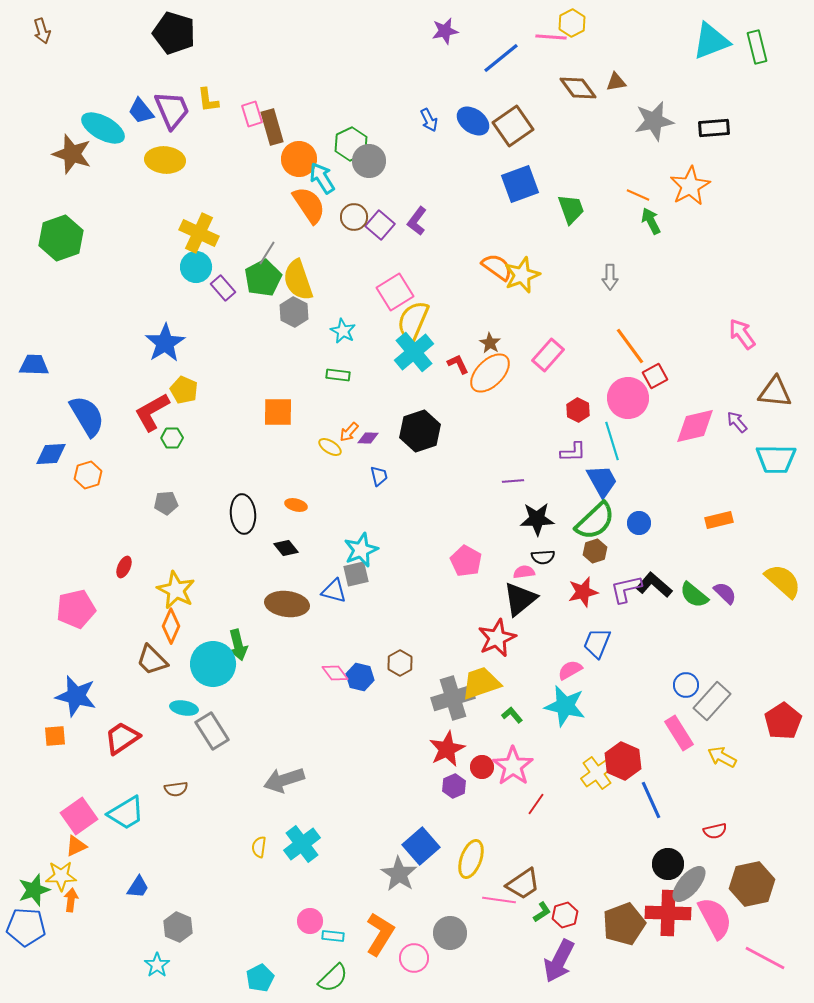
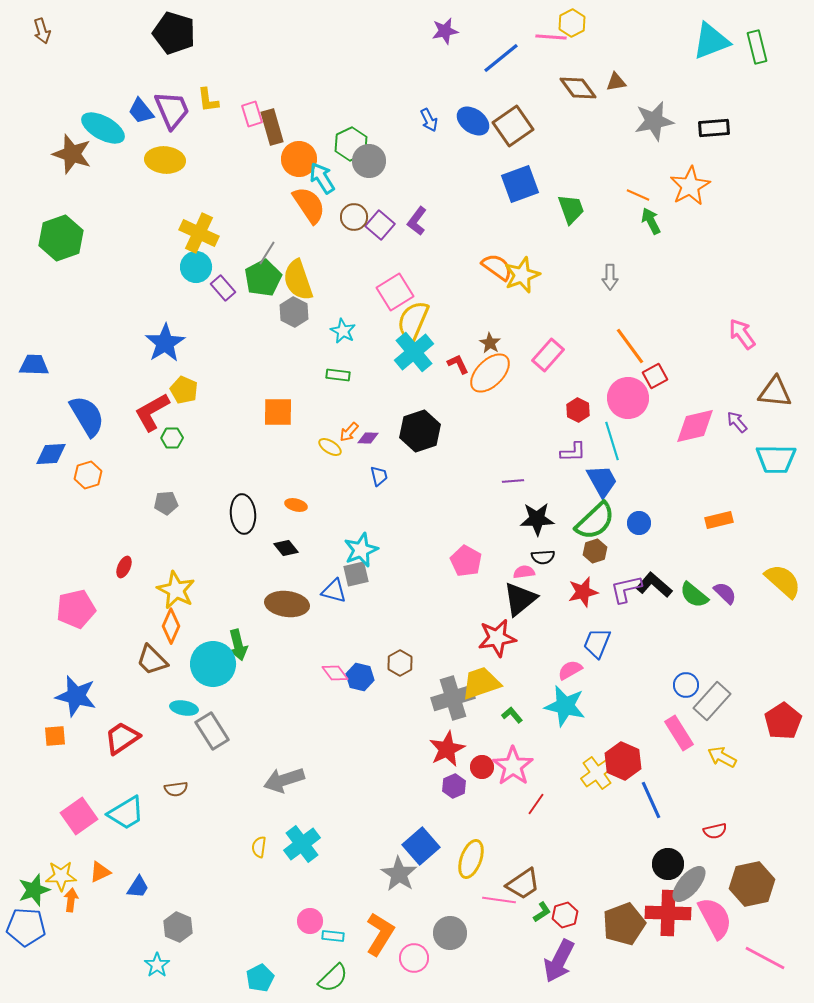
red star at (497, 638): rotated 15 degrees clockwise
orange triangle at (76, 846): moved 24 px right, 26 px down
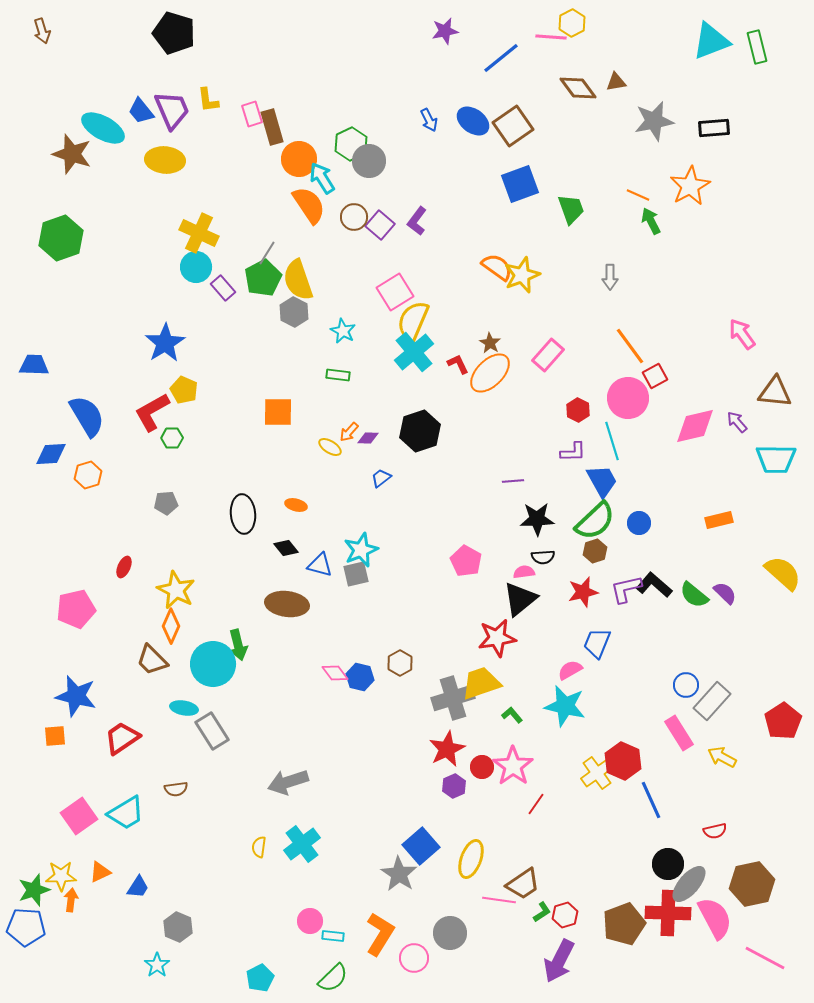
blue trapezoid at (379, 476): moved 2 px right, 2 px down; rotated 115 degrees counterclockwise
yellow semicircle at (783, 581): moved 8 px up
blue triangle at (334, 591): moved 14 px left, 26 px up
gray arrow at (284, 780): moved 4 px right, 2 px down
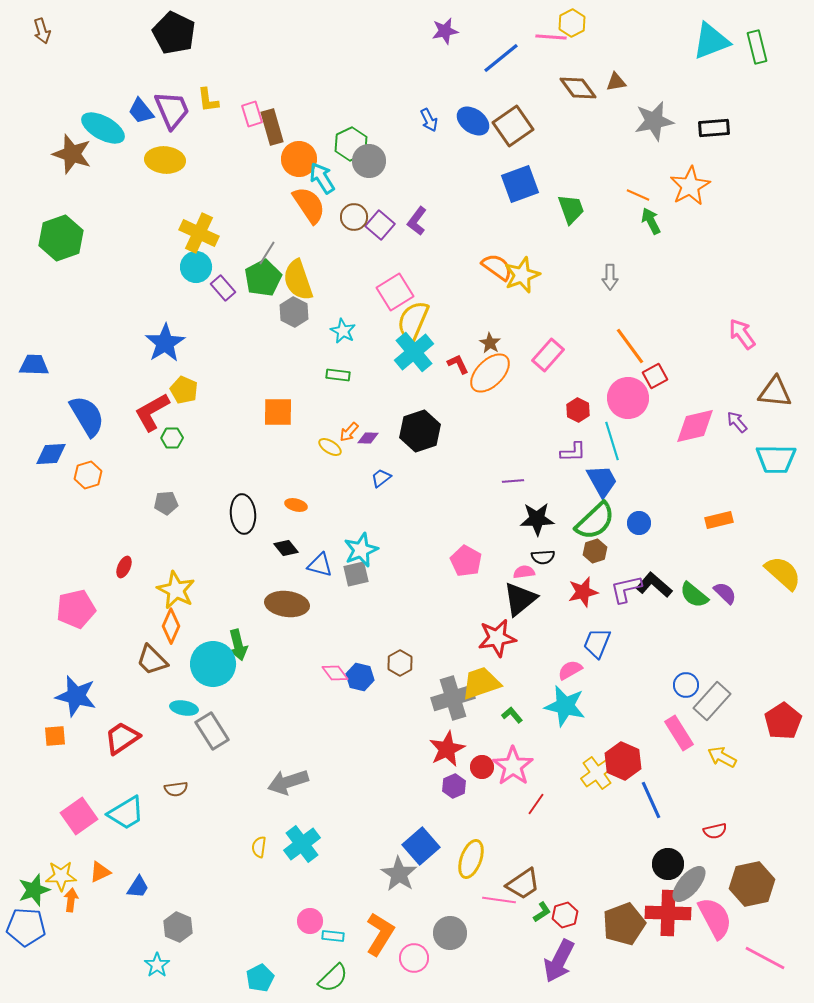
black pentagon at (174, 33): rotated 9 degrees clockwise
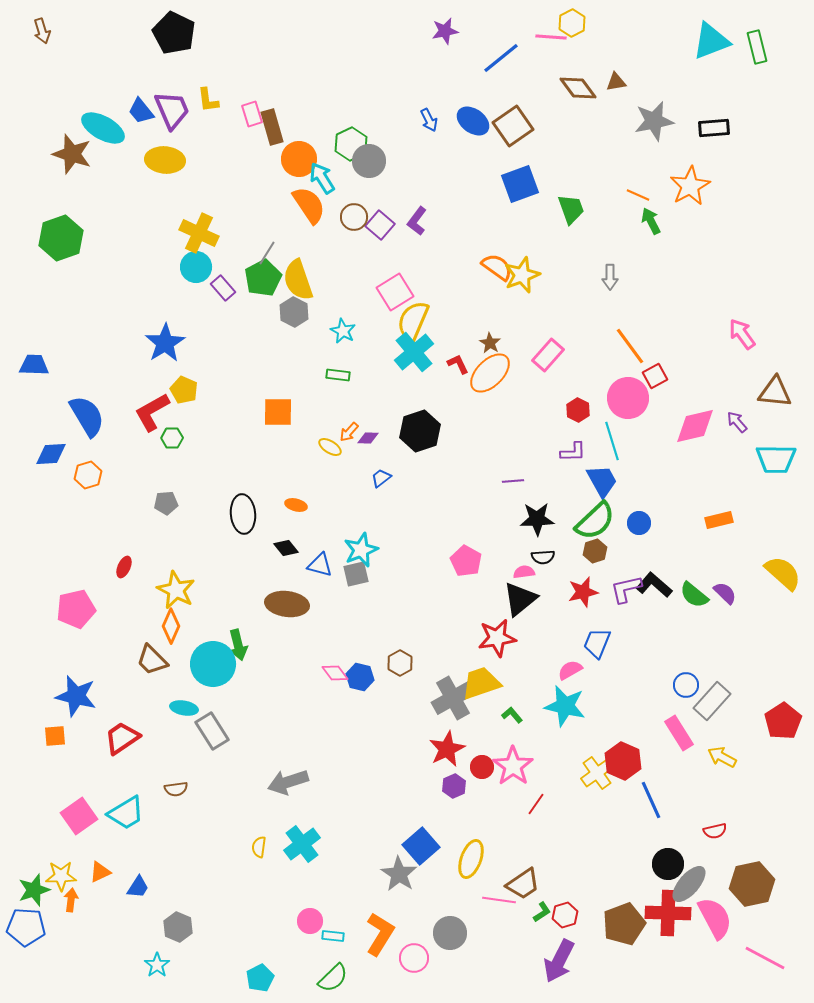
gray cross at (453, 698): rotated 12 degrees counterclockwise
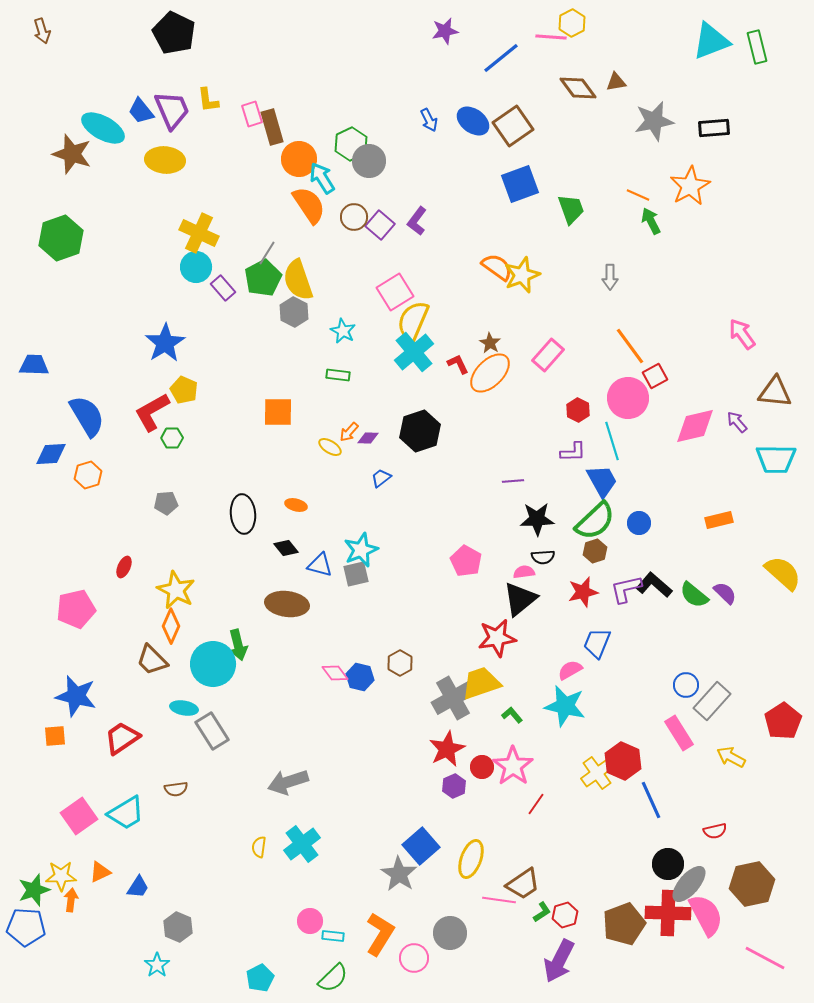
yellow arrow at (722, 757): moved 9 px right
pink semicircle at (715, 918): moved 9 px left, 3 px up
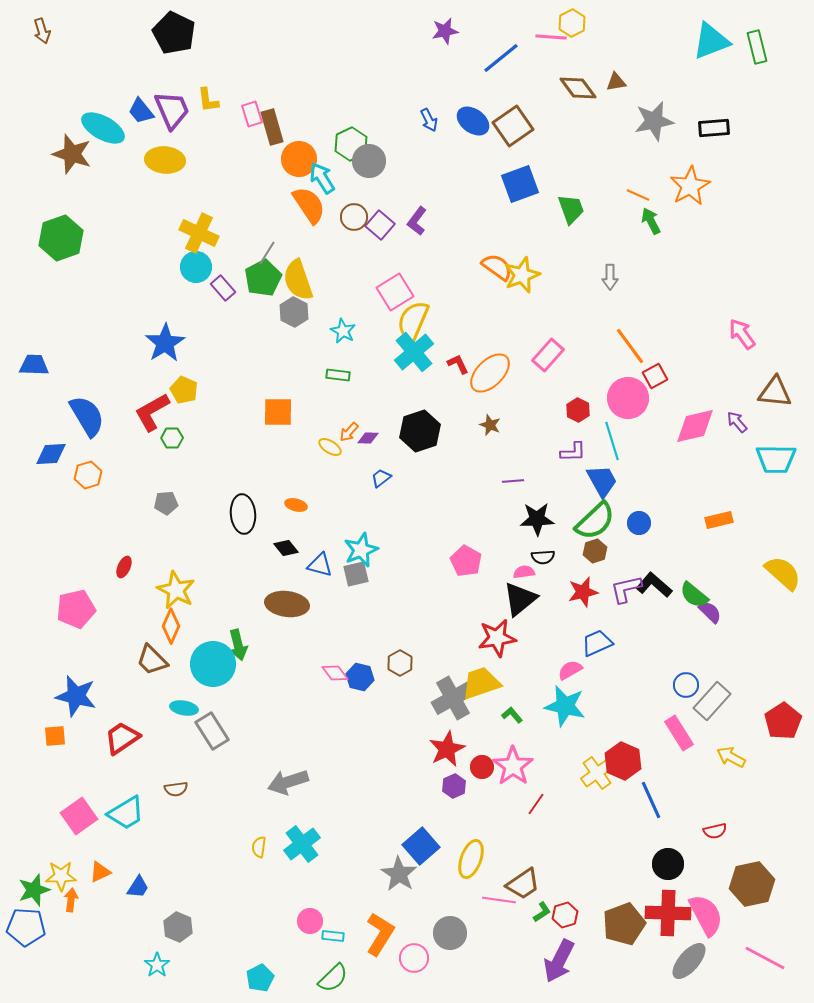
brown star at (490, 343): moved 82 px down; rotated 10 degrees counterclockwise
purple semicircle at (725, 593): moved 15 px left, 19 px down
blue trapezoid at (597, 643): rotated 44 degrees clockwise
gray ellipse at (689, 884): moved 77 px down
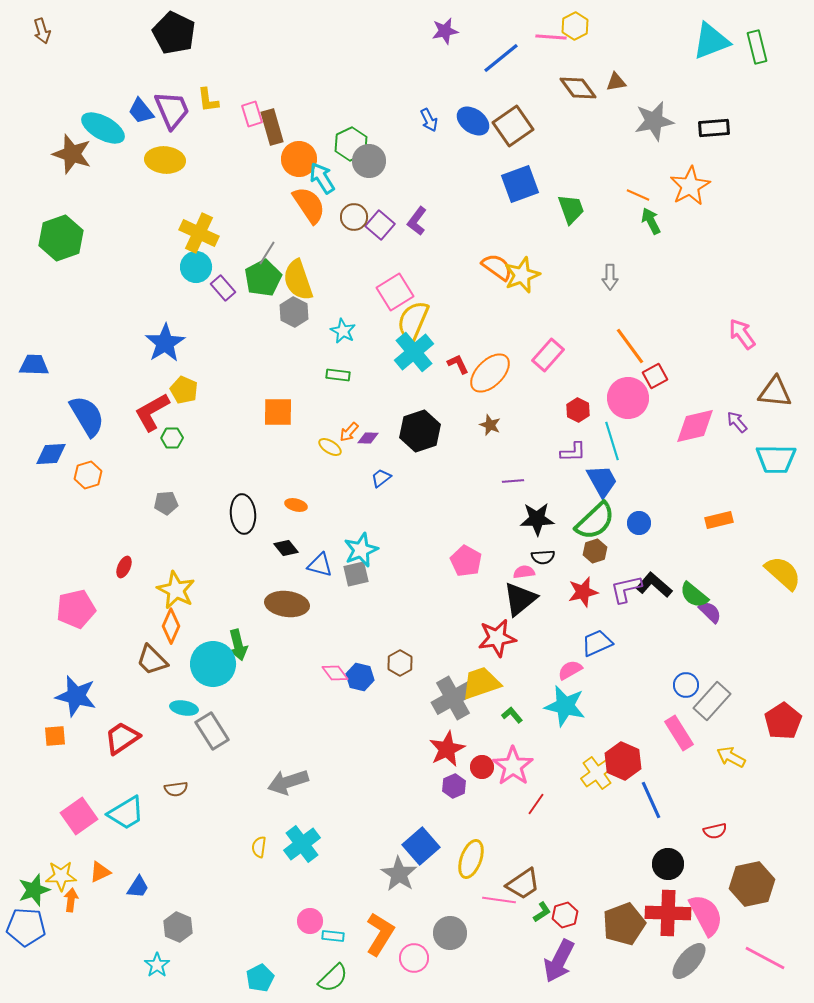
yellow hexagon at (572, 23): moved 3 px right, 3 px down
